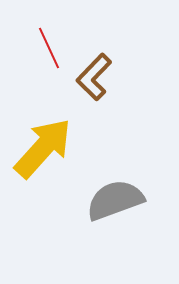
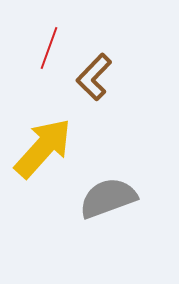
red line: rotated 45 degrees clockwise
gray semicircle: moved 7 px left, 2 px up
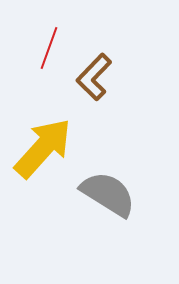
gray semicircle: moved 4 px up; rotated 52 degrees clockwise
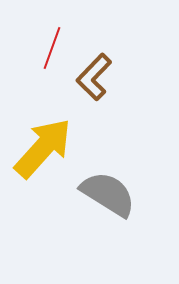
red line: moved 3 px right
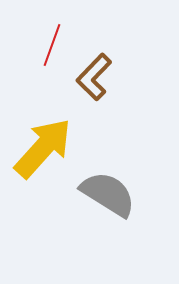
red line: moved 3 px up
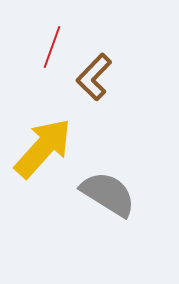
red line: moved 2 px down
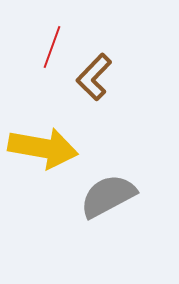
yellow arrow: rotated 58 degrees clockwise
gray semicircle: moved 2 px down; rotated 60 degrees counterclockwise
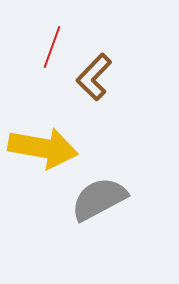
gray semicircle: moved 9 px left, 3 px down
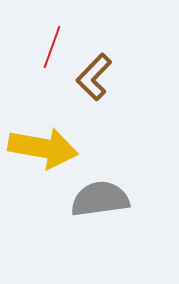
gray semicircle: moved 1 px right; rotated 20 degrees clockwise
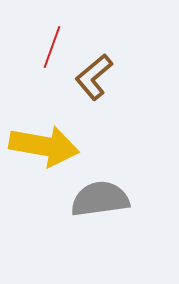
brown L-shape: rotated 6 degrees clockwise
yellow arrow: moved 1 px right, 2 px up
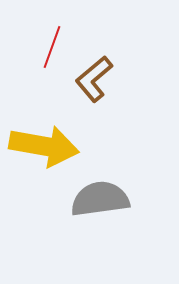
brown L-shape: moved 2 px down
